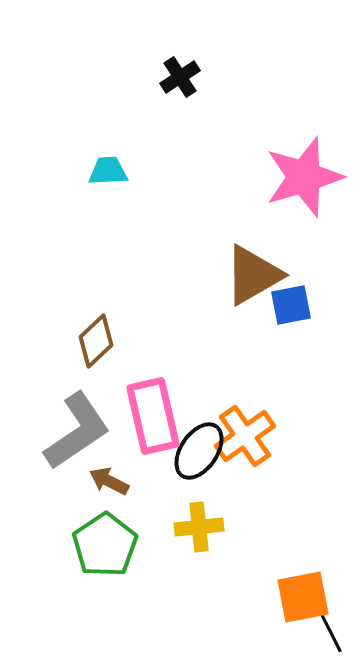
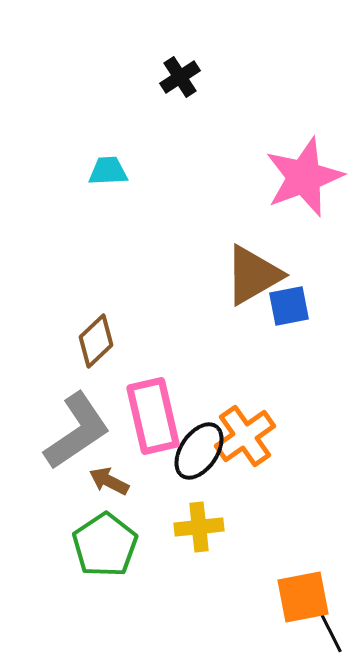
pink star: rotated 4 degrees counterclockwise
blue square: moved 2 px left, 1 px down
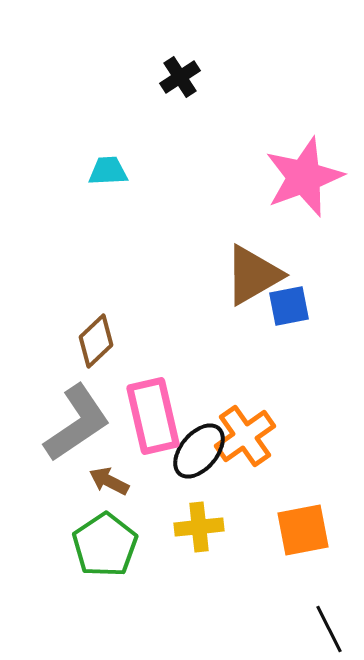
gray L-shape: moved 8 px up
black ellipse: rotated 6 degrees clockwise
orange square: moved 67 px up
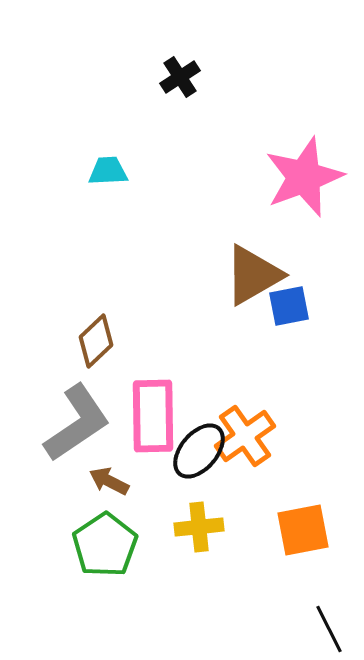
pink rectangle: rotated 12 degrees clockwise
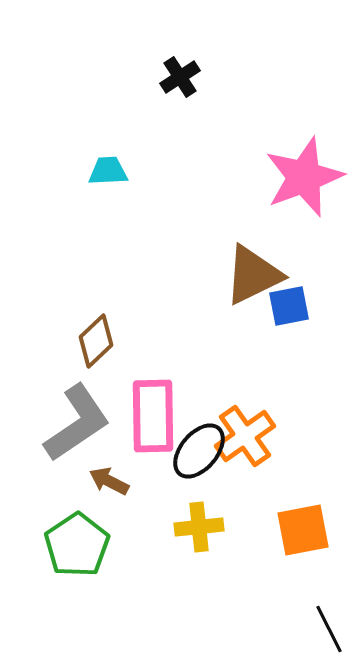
brown triangle: rotated 4 degrees clockwise
green pentagon: moved 28 px left
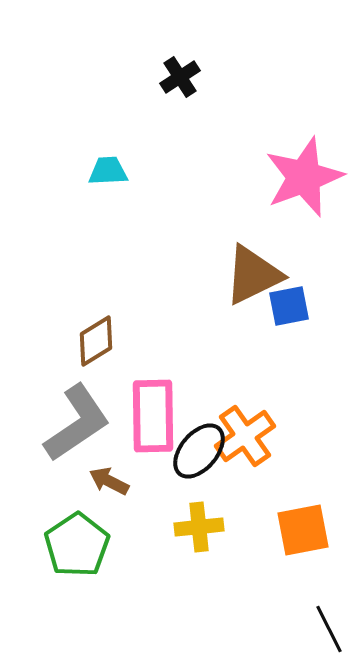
brown diamond: rotated 12 degrees clockwise
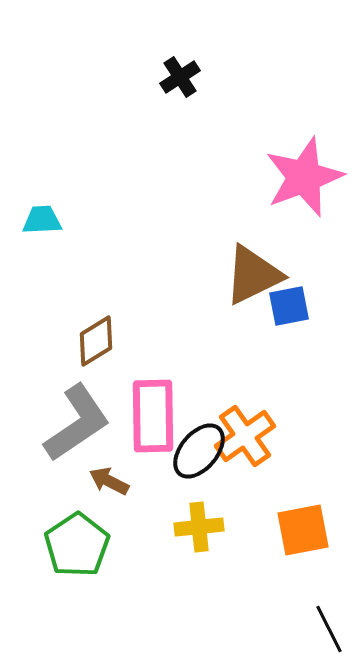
cyan trapezoid: moved 66 px left, 49 px down
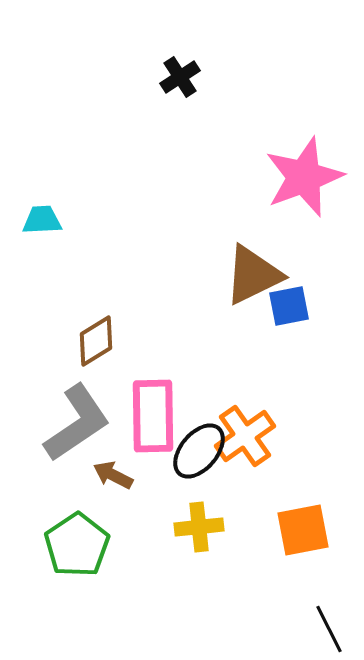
brown arrow: moved 4 px right, 6 px up
